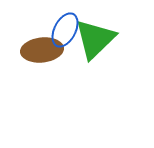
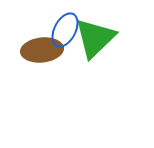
green triangle: moved 1 px up
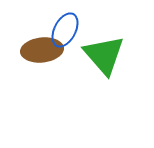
green triangle: moved 9 px right, 17 px down; rotated 27 degrees counterclockwise
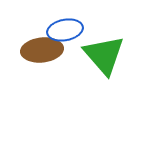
blue ellipse: rotated 52 degrees clockwise
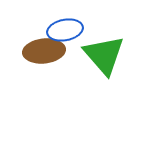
brown ellipse: moved 2 px right, 1 px down
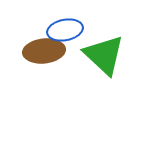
green triangle: rotated 6 degrees counterclockwise
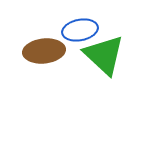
blue ellipse: moved 15 px right
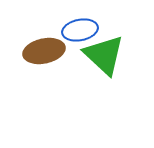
brown ellipse: rotated 6 degrees counterclockwise
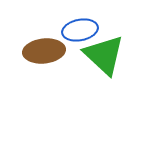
brown ellipse: rotated 6 degrees clockwise
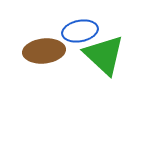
blue ellipse: moved 1 px down
